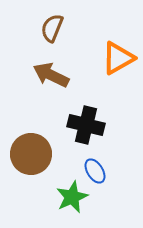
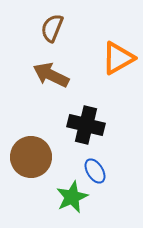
brown circle: moved 3 px down
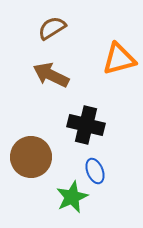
brown semicircle: rotated 36 degrees clockwise
orange triangle: moved 1 px right, 1 px down; rotated 15 degrees clockwise
blue ellipse: rotated 10 degrees clockwise
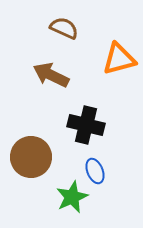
brown semicircle: moved 12 px right; rotated 56 degrees clockwise
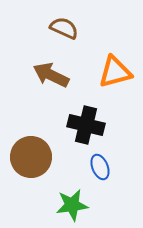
orange triangle: moved 4 px left, 13 px down
blue ellipse: moved 5 px right, 4 px up
green star: moved 8 px down; rotated 16 degrees clockwise
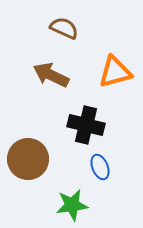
brown circle: moved 3 px left, 2 px down
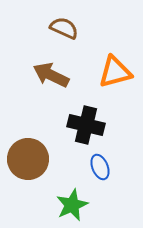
green star: rotated 16 degrees counterclockwise
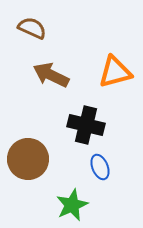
brown semicircle: moved 32 px left
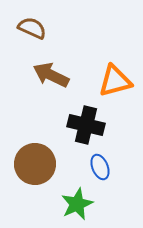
orange triangle: moved 9 px down
brown circle: moved 7 px right, 5 px down
green star: moved 5 px right, 1 px up
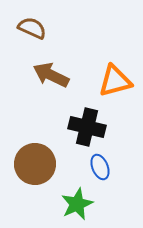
black cross: moved 1 px right, 2 px down
